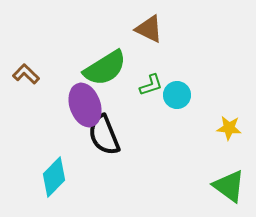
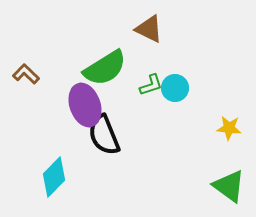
cyan circle: moved 2 px left, 7 px up
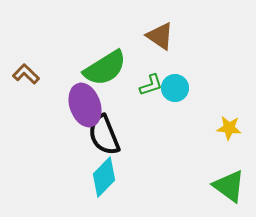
brown triangle: moved 11 px right, 7 px down; rotated 8 degrees clockwise
cyan diamond: moved 50 px right
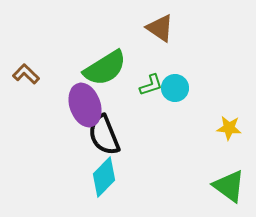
brown triangle: moved 8 px up
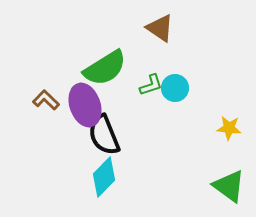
brown L-shape: moved 20 px right, 26 px down
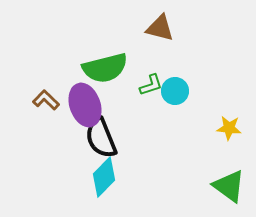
brown triangle: rotated 20 degrees counterclockwise
green semicircle: rotated 18 degrees clockwise
cyan circle: moved 3 px down
black semicircle: moved 3 px left, 3 px down
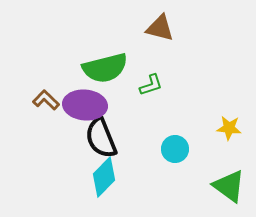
cyan circle: moved 58 px down
purple ellipse: rotated 66 degrees counterclockwise
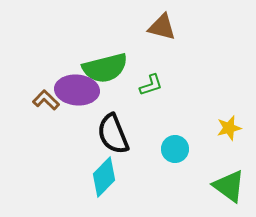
brown triangle: moved 2 px right, 1 px up
purple ellipse: moved 8 px left, 15 px up
yellow star: rotated 20 degrees counterclockwise
black semicircle: moved 12 px right, 4 px up
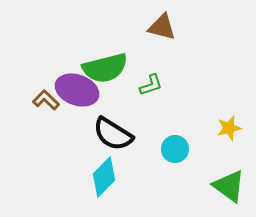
purple ellipse: rotated 15 degrees clockwise
black semicircle: rotated 36 degrees counterclockwise
